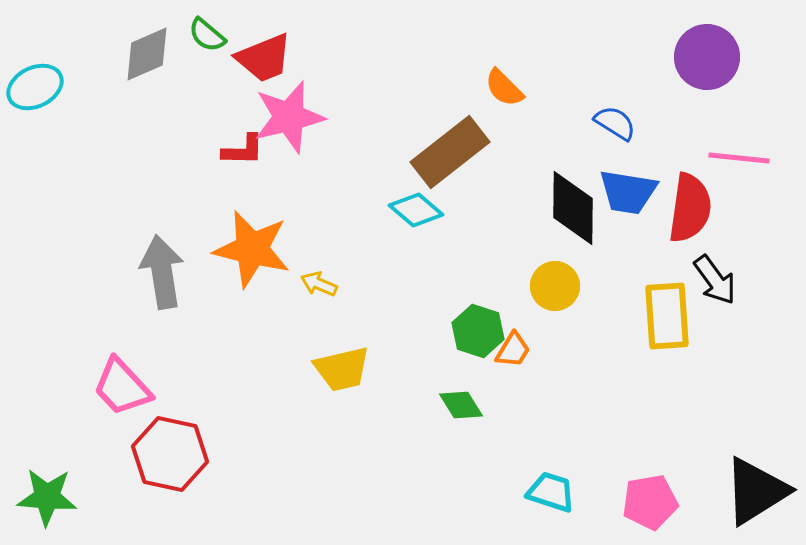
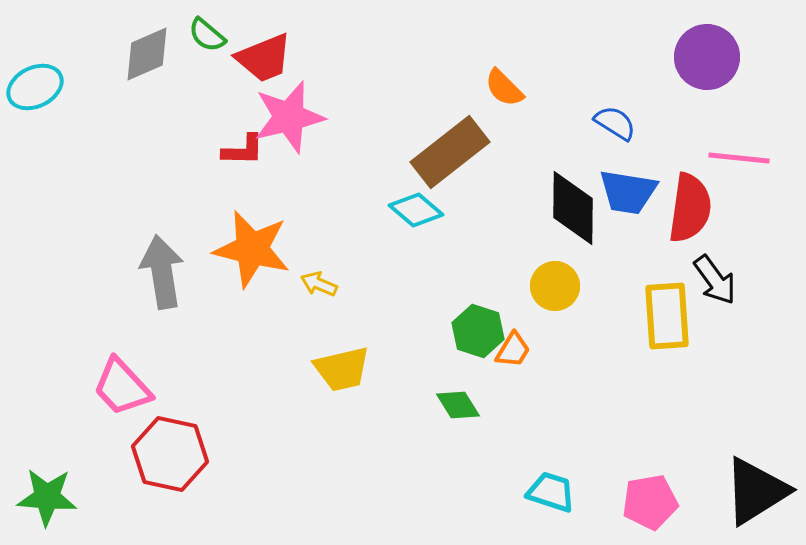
green diamond: moved 3 px left
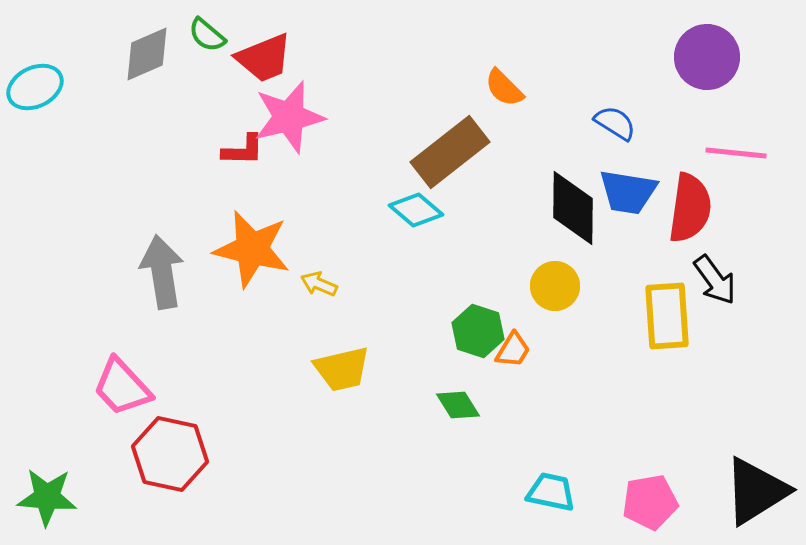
pink line: moved 3 px left, 5 px up
cyan trapezoid: rotated 6 degrees counterclockwise
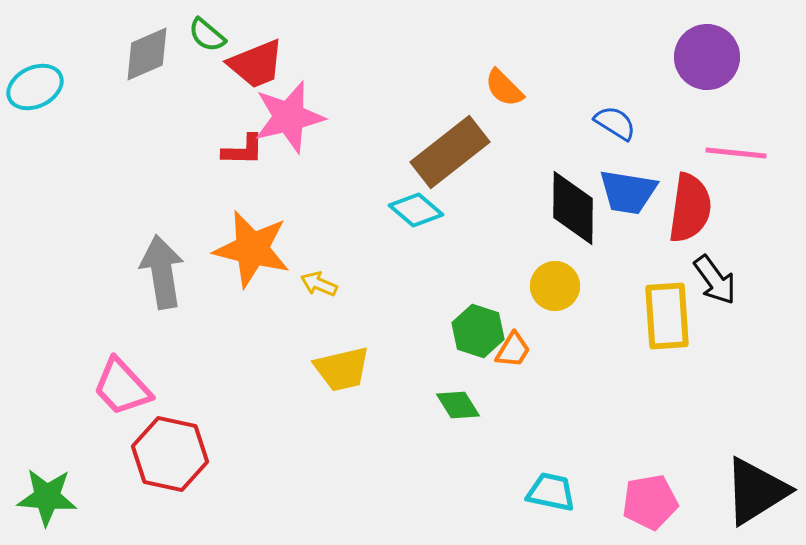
red trapezoid: moved 8 px left, 6 px down
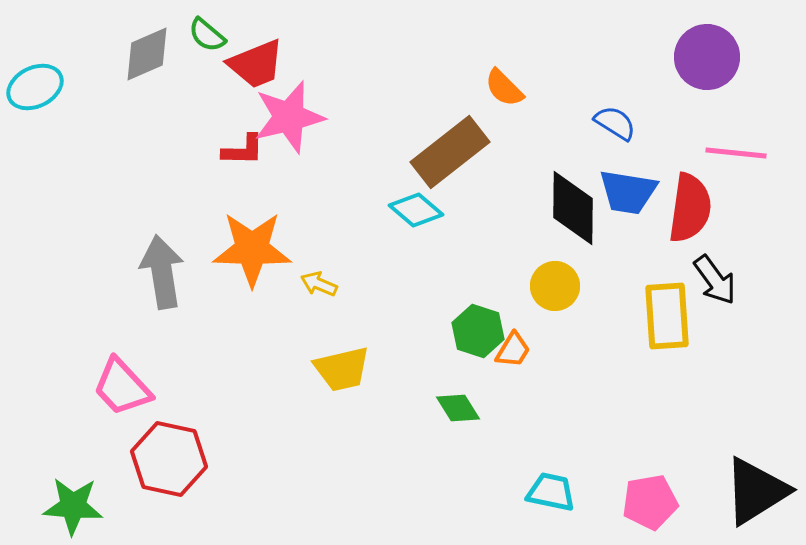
orange star: rotated 12 degrees counterclockwise
green diamond: moved 3 px down
red hexagon: moved 1 px left, 5 px down
green star: moved 26 px right, 9 px down
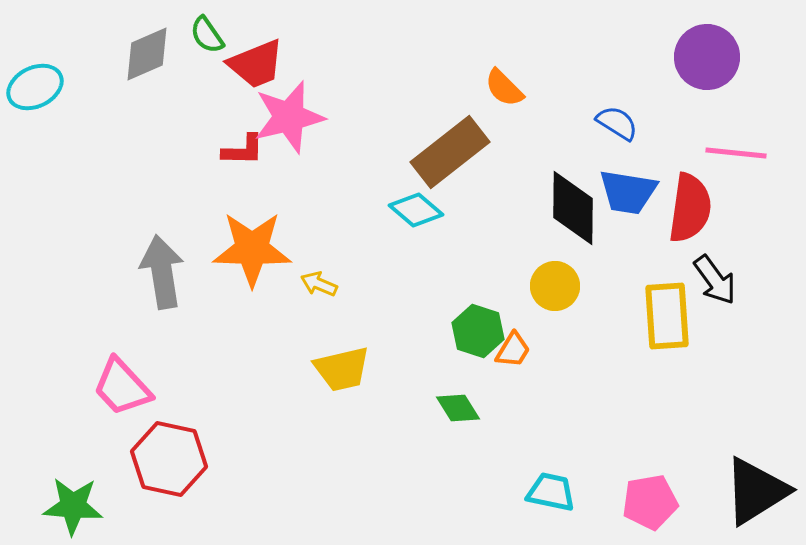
green semicircle: rotated 15 degrees clockwise
blue semicircle: moved 2 px right
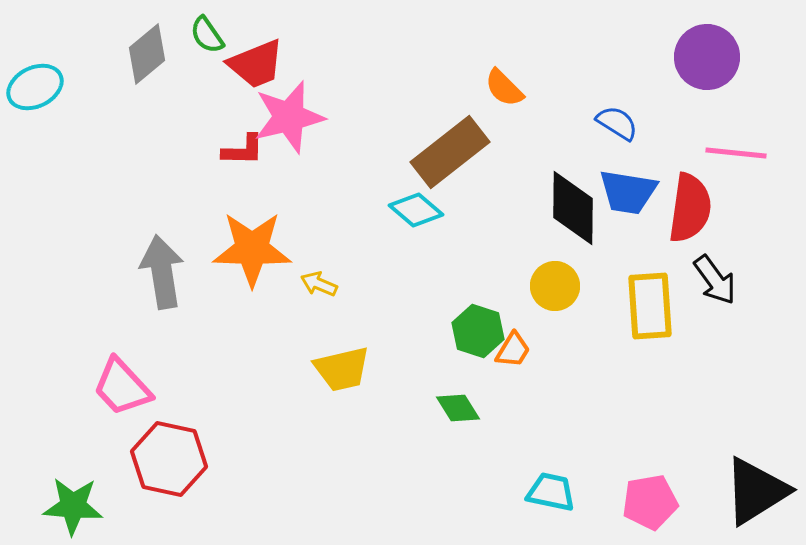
gray diamond: rotated 16 degrees counterclockwise
yellow rectangle: moved 17 px left, 10 px up
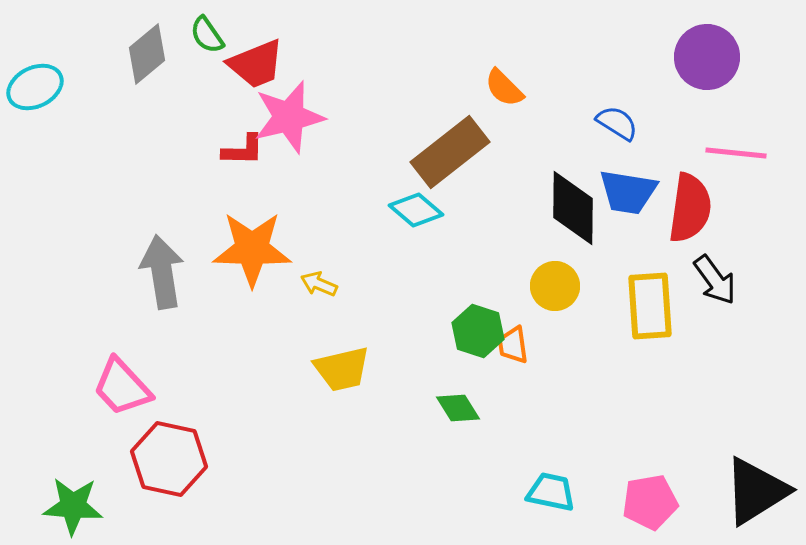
orange trapezoid: moved 5 px up; rotated 141 degrees clockwise
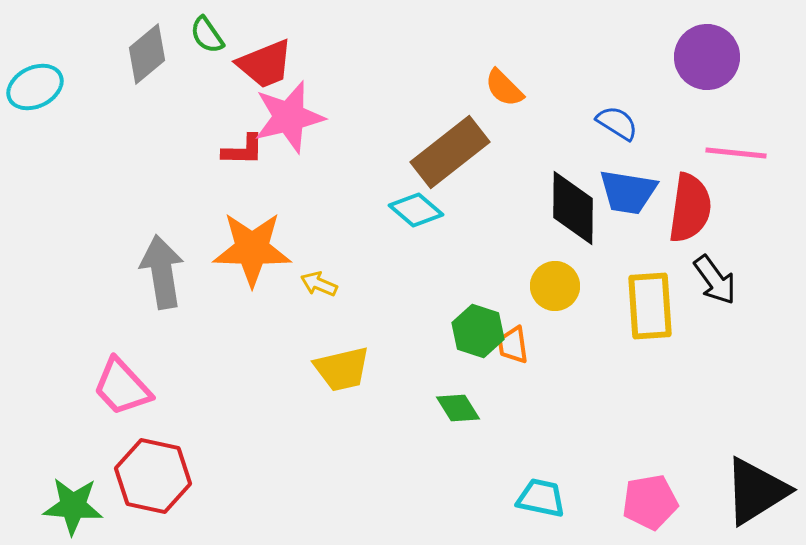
red trapezoid: moved 9 px right
red hexagon: moved 16 px left, 17 px down
cyan trapezoid: moved 10 px left, 6 px down
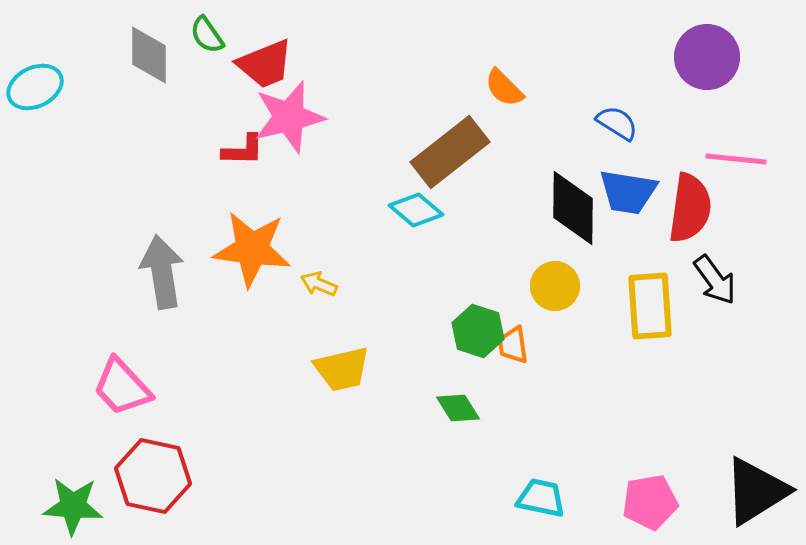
gray diamond: moved 2 px right, 1 px down; rotated 50 degrees counterclockwise
pink line: moved 6 px down
orange star: rotated 6 degrees clockwise
